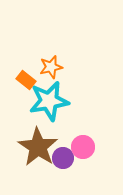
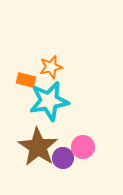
orange rectangle: rotated 24 degrees counterclockwise
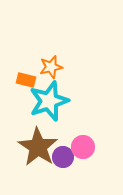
cyan star: rotated 9 degrees counterclockwise
purple circle: moved 1 px up
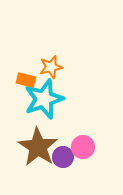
cyan star: moved 5 px left, 2 px up
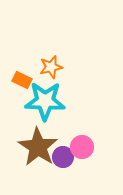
orange rectangle: moved 4 px left; rotated 12 degrees clockwise
cyan star: moved 1 px right, 2 px down; rotated 21 degrees clockwise
pink circle: moved 1 px left
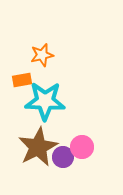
orange star: moved 9 px left, 12 px up
orange rectangle: rotated 36 degrees counterclockwise
brown star: rotated 12 degrees clockwise
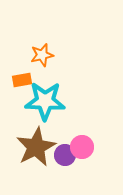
brown star: moved 2 px left
purple circle: moved 2 px right, 2 px up
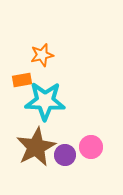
pink circle: moved 9 px right
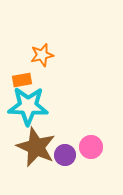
cyan star: moved 17 px left, 5 px down
brown star: rotated 21 degrees counterclockwise
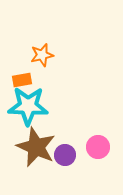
pink circle: moved 7 px right
